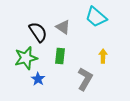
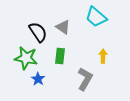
green star: rotated 25 degrees clockwise
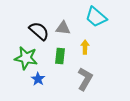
gray triangle: moved 1 px down; rotated 28 degrees counterclockwise
black semicircle: moved 1 px right, 1 px up; rotated 15 degrees counterclockwise
yellow arrow: moved 18 px left, 9 px up
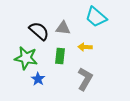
yellow arrow: rotated 88 degrees counterclockwise
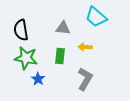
black semicircle: moved 18 px left, 1 px up; rotated 140 degrees counterclockwise
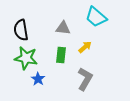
yellow arrow: rotated 136 degrees clockwise
green rectangle: moved 1 px right, 1 px up
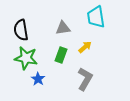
cyan trapezoid: rotated 40 degrees clockwise
gray triangle: rotated 14 degrees counterclockwise
green rectangle: rotated 14 degrees clockwise
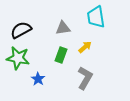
black semicircle: rotated 70 degrees clockwise
green star: moved 8 px left
gray L-shape: moved 1 px up
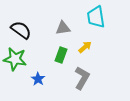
black semicircle: rotated 65 degrees clockwise
green star: moved 3 px left, 1 px down
gray L-shape: moved 3 px left
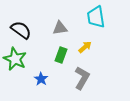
gray triangle: moved 3 px left
green star: rotated 15 degrees clockwise
blue star: moved 3 px right
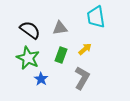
black semicircle: moved 9 px right
yellow arrow: moved 2 px down
green star: moved 13 px right, 1 px up
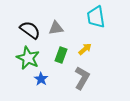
gray triangle: moved 4 px left
